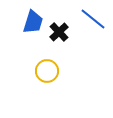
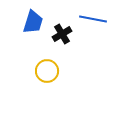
blue line: rotated 28 degrees counterclockwise
black cross: moved 3 px right, 2 px down; rotated 12 degrees clockwise
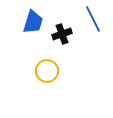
blue line: rotated 52 degrees clockwise
black cross: rotated 12 degrees clockwise
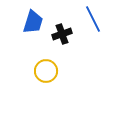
yellow circle: moved 1 px left
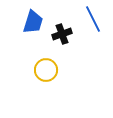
yellow circle: moved 1 px up
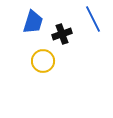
yellow circle: moved 3 px left, 9 px up
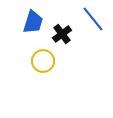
blue line: rotated 12 degrees counterclockwise
black cross: rotated 18 degrees counterclockwise
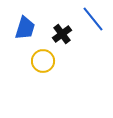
blue trapezoid: moved 8 px left, 6 px down
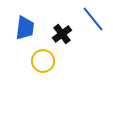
blue trapezoid: rotated 10 degrees counterclockwise
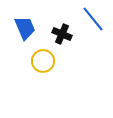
blue trapezoid: rotated 30 degrees counterclockwise
black cross: rotated 30 degrees counterclockwise
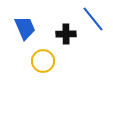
black cross: moved 4 px right; rotated 24 degrees counterclockwise
